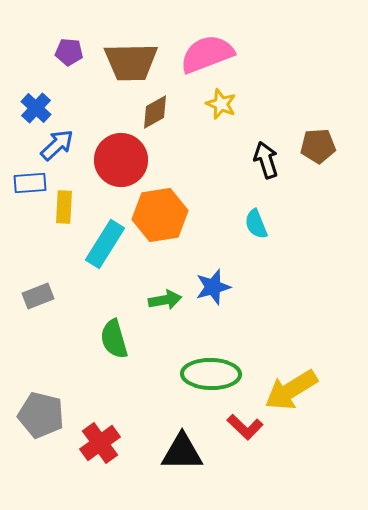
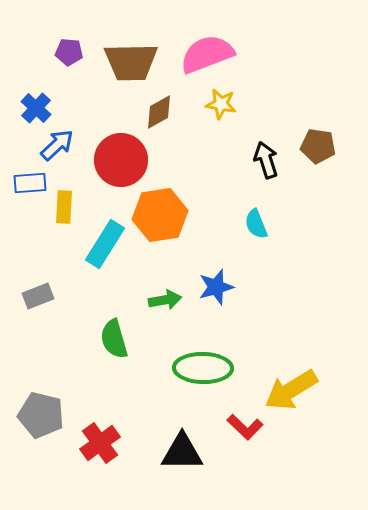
yellow star: rotated 12 degrees counterclockwise
brown diamond: moved 4 px right
brown pentagon: rotated 12 degrees clockwise
blue star: moved 3 px right
green ellipse: moved 8 px left, 6 px up
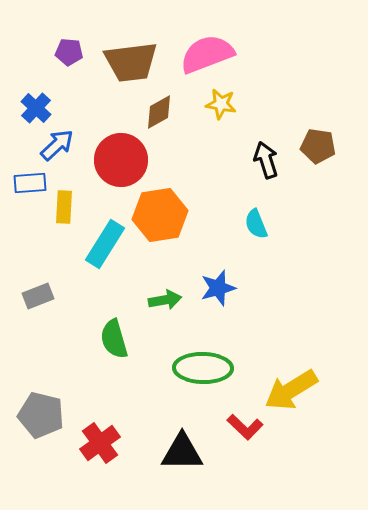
brown trapezoid: rotated 6 degrees counterclockwise
blue star: moved 2 px right, 1 px down
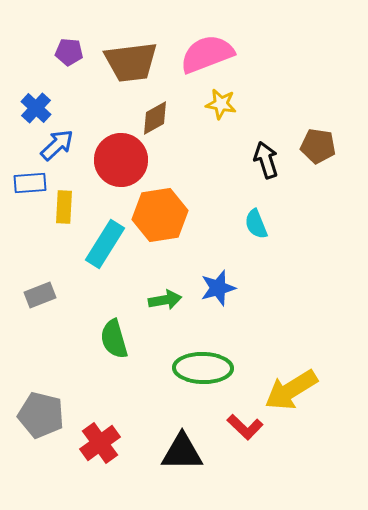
brown diamond: moved 4 px left, 6 px down
gray rectangle: moved 2 px right, 1 px up
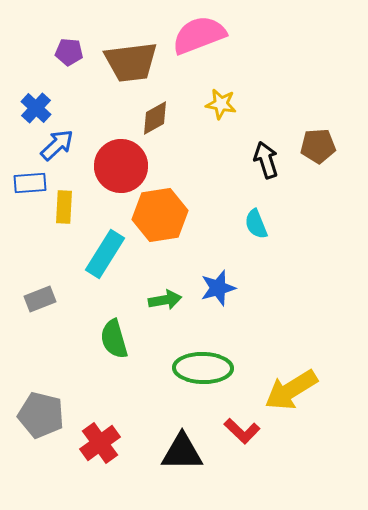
pink semicircle: moved 8 px left, 19 px up
brown pentagon: rotated 12 degrees counterclockwise
red circle: moved 6 px down
cyan rectangle: moved 10 px down
gray rectangle: moved 4 px down
red L-shape: moved 3 px left, 4 px down
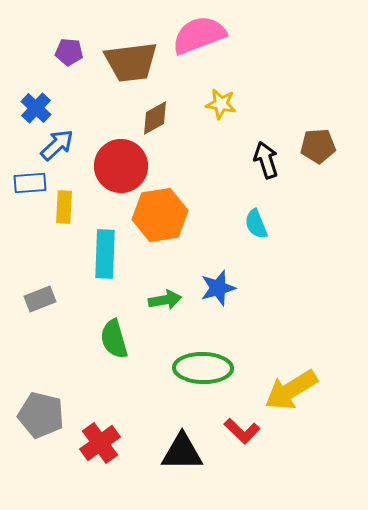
cyan rectangle: rotated 30 degrees counterclockwise
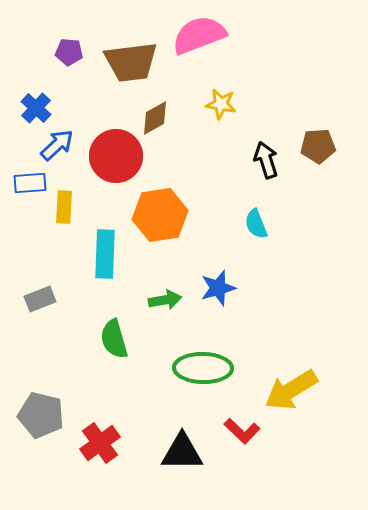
red circle: moved 5 px left, 10 px up
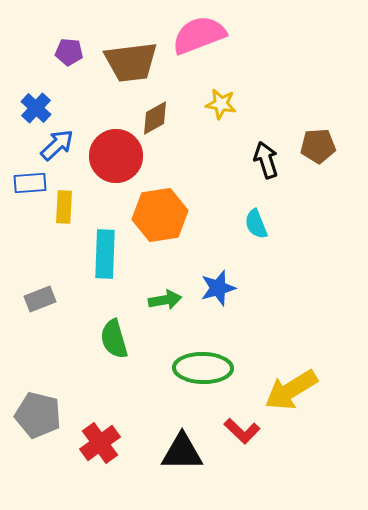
gray pentagon: moved 3 px left
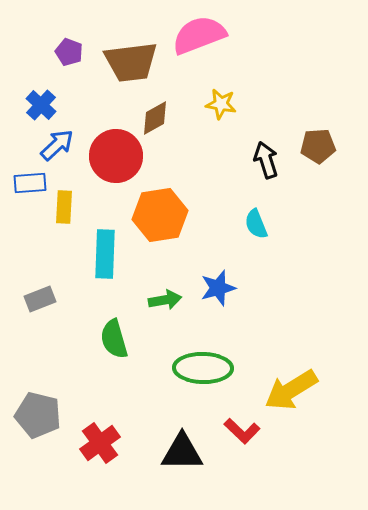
purple pentagon: rotated 16 degrees clockwise
blue cross: moved 5 px right, 3 px up
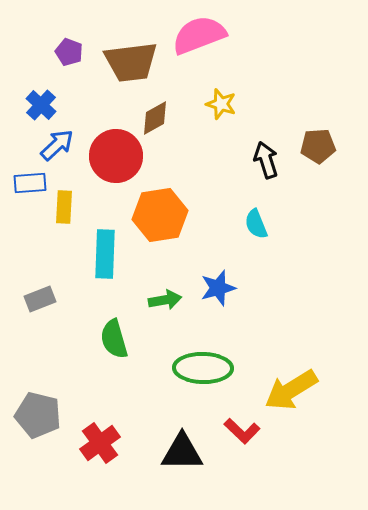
yellow star: rotated 8 degrees clockwise
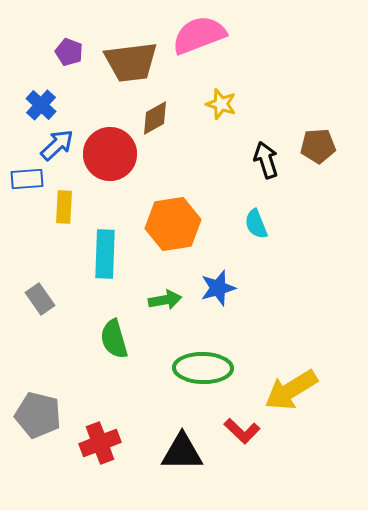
red circle: moved 6 px left, 2 px up
blue rectangle: moved 3 px left, 4 px up
orange hexagon: moved 13 px right, 9 px down
gray rectangle: rotated 76 degrees clockwise
red cross: rotated 15 degrees clockwise
